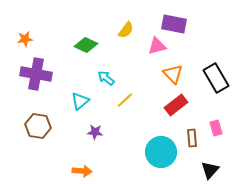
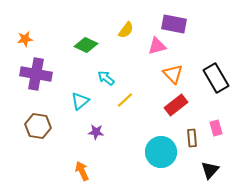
purple star: moved 1 px right
orange arrow: rotated 120 degrees counterclockwise
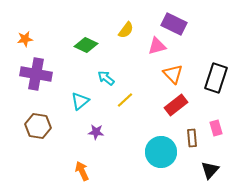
purple rectangle: rotated 15 degrees clockwise
black rectangle: rotated 48 degrees clockwise
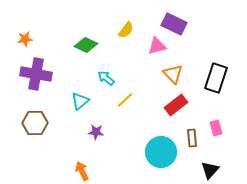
brown hexagon: moved 3 px left, 3 px up; rotated 10 degrees counterclockwise
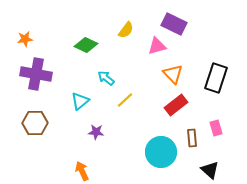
black triangle: rotated 30 degrees counterclockwise
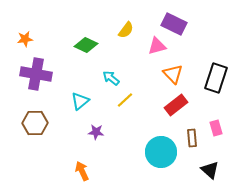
cyan arrow: moved 5 px right
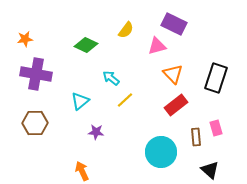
brown rectangle: moved 4 px right, 1 px up
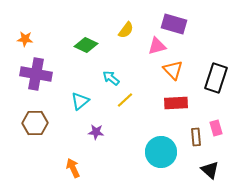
purple rectangle: rotated 10 degrees counterclockwise
orange star: rotated 14 degrees clockwise
orange triangle: moved 4 px up
red rectangle: moved 2 px up; rotated 35 degrees clockwise
orange arrow: moved 9 px left, 3 px up
